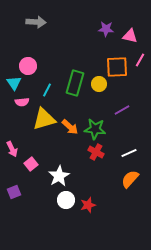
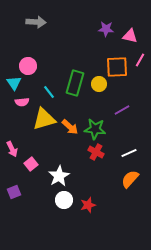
cyan line: moved 2 px right, 2 px down; rotated 64 degrees counterclockwise
white circle: moved 2 px left
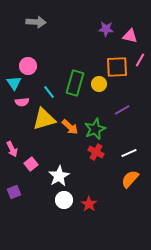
green star: rotated 30 degrees counterclockwise
red star: moved 1 px right, 1 px up; rotated 21 degrees counterclockwise
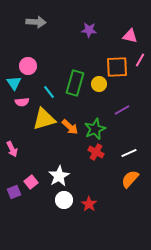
purple star: moved 17 px left, 1 px down
pink square: moved 18 px down
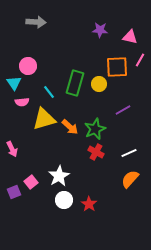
purple star: moved 11 px right
pink triangle: moved 1 px down
purple line: moved 1 px right
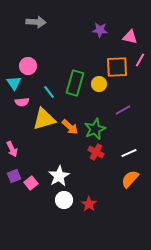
pink square: moved 1 px down
purple square: moved 16 px up
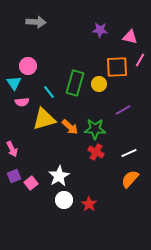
green star: rotated 25 degrees clockwise
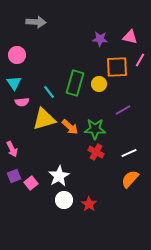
purple star: moved 9 px down
pink circle: moved 11 px left, 11 px up
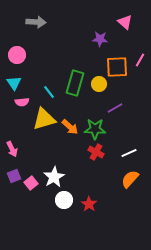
pink triangle: moved 5 px left, 15 px up; rotated 28 degrees clockwise
purple line: moved 8 px left, 2 px up
white star: moved 5 px left, 1 px down
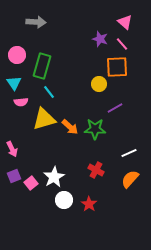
purple star: rotated 14 degrees clockwise
pink line: moved 18 px left, 16 px up; rotated 72 degrees counterclockwise
green rectangle: moved 33 px left, 17 px up
pink semicircle: moved 1 px left
red cross: moved 18 px down
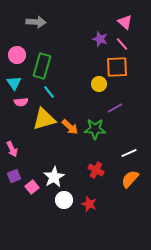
pink square: moved 1 px right, 4 px down
red star: rotated 14 degrees counterclockwise
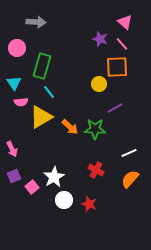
pink circle: moved 7 px up
yellow triangle: moved 3 px left, 2 px up; rotated 15 degrees counterclockwise
